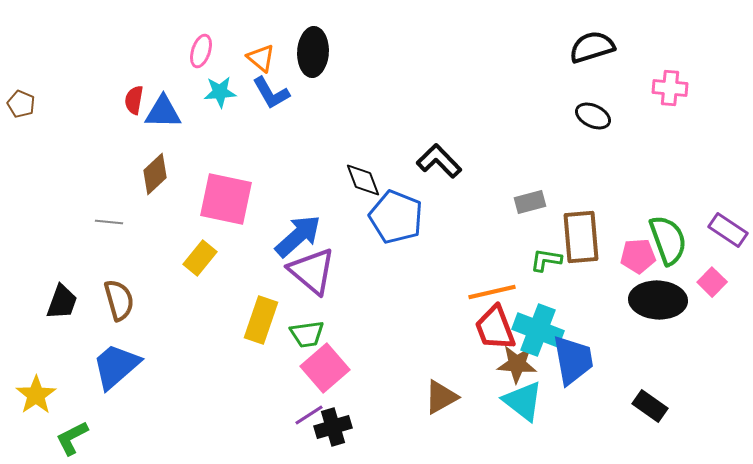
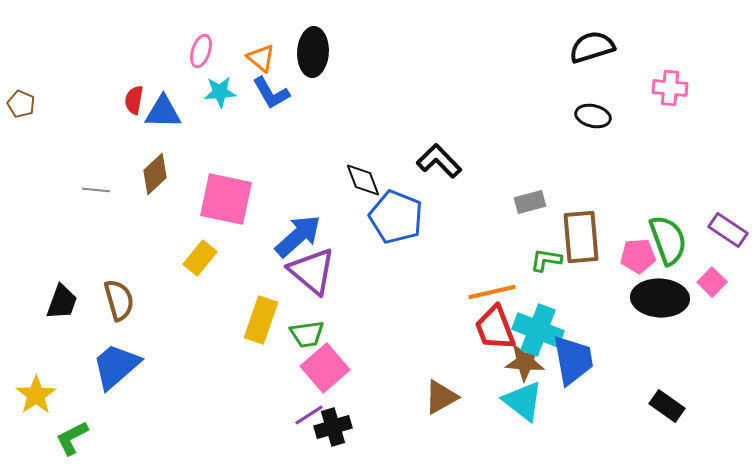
black ellipse at (593, 116): rotated 12 degrees counterclockwise
gray line at (109, 222): moved 13 px left, 32 px up
black ellipse at (658, 300): moved 2 px right, 2 px up
brown star at (517, 364): moved 8 px right, 2 px up
black rectangle at (650, 406): moved 17 px right
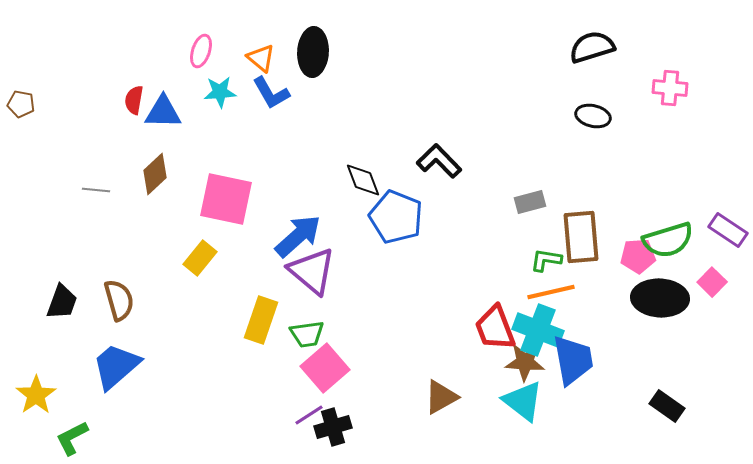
brown pentagon at (21, 104): rotated 12 degrees counterclockwise
green semicircle at (668, 240): rotated 93 degrees clockwise
orange line at (492, 292): moved 59 px right
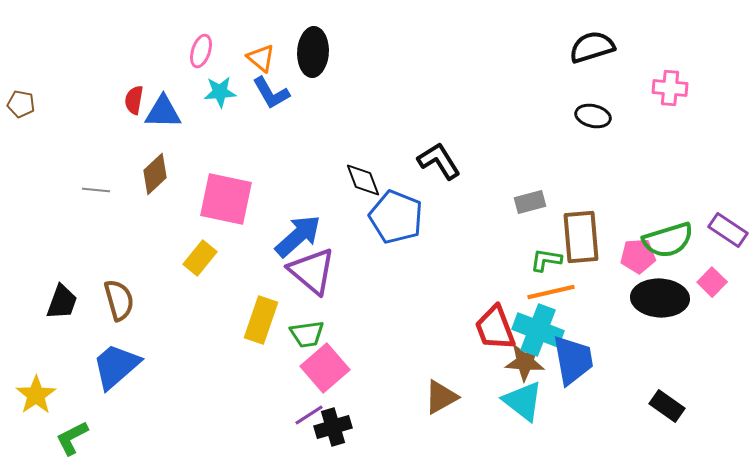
black L-shape at (439, 161): rotated 12 degrees clockwise
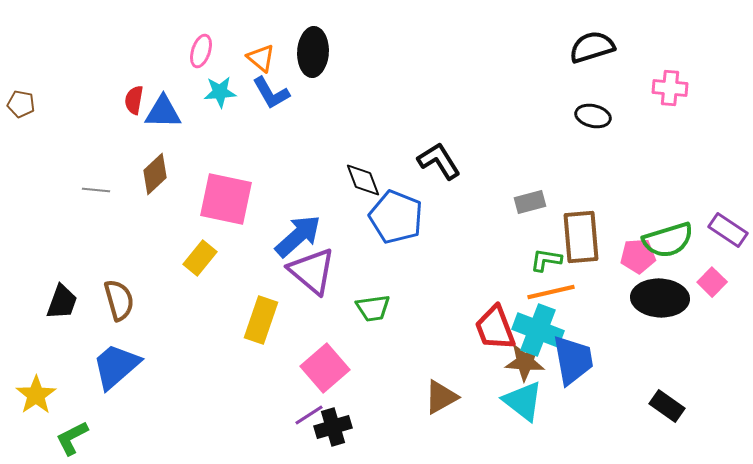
green trapezoid at (307, 334): moved 66 px right, 26 px up
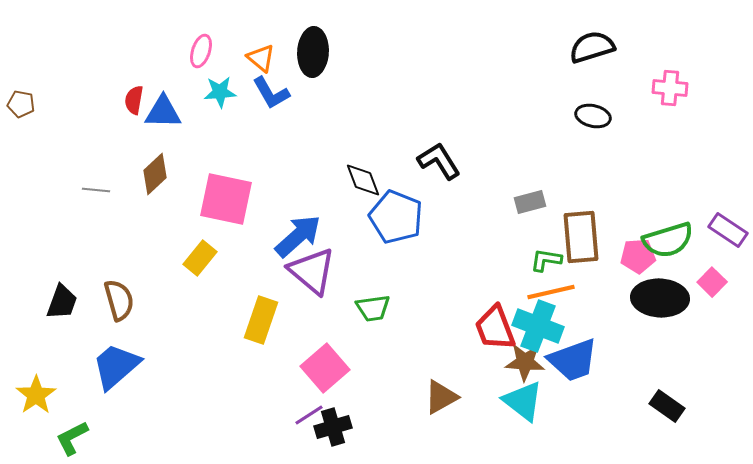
cyan cross at (538, 330): moved 4 px up
blue trapezoid at (573, 360): rotated 80 degrees clockwise
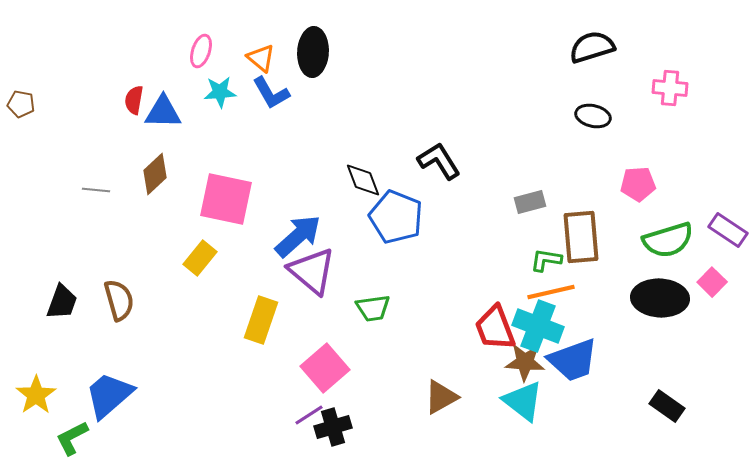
pink pentagon at (638, 256): moved 72 px up
blue trapezoid at (116, 366): moved 7 px left, 29 px down
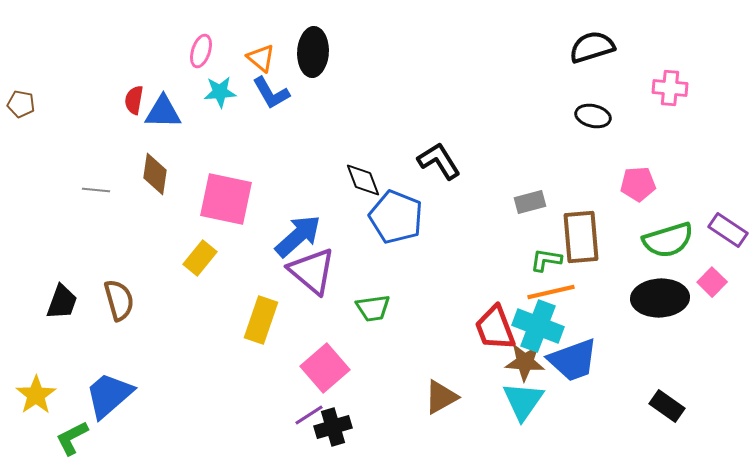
brown diamond at (155, 174): rotated 39 degrees counterclockwise
black ellipse at (660, 298): rotated 6 degrees counterclockwise
cyan triangle at (523, 401): rotated 27 degrees clockwise
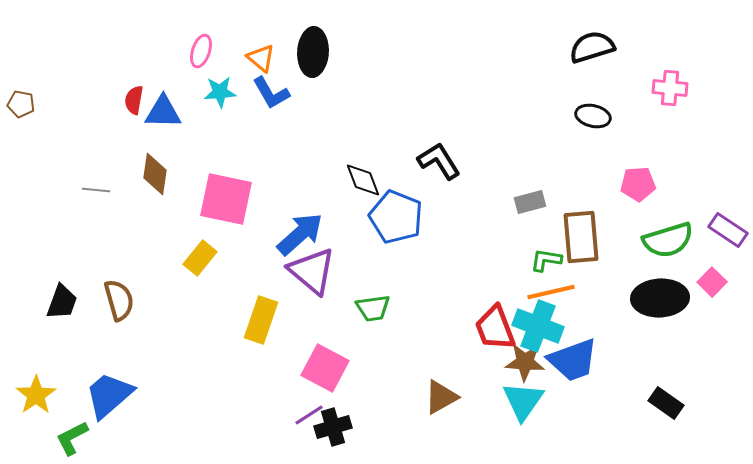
blue arrow at (298, 236): moved 2 px right, 2 px up
pink square at (325, 368): rotated 21 degrees counterclockwise
black rectangle at (667, 406): moved 1 px left, 3 px up
